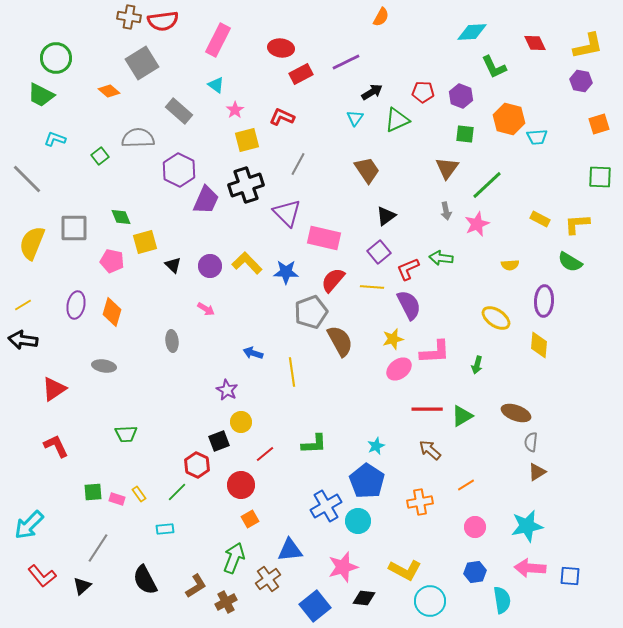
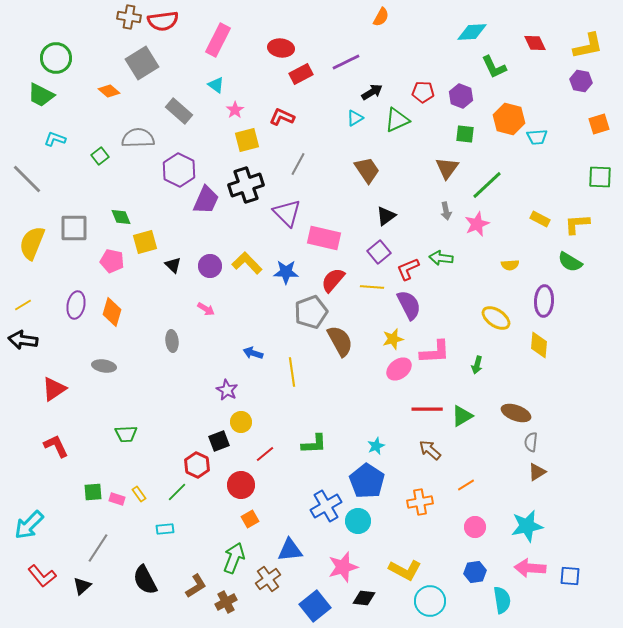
cyan triangle at (355, 118): rotated 24 degrees clockwise
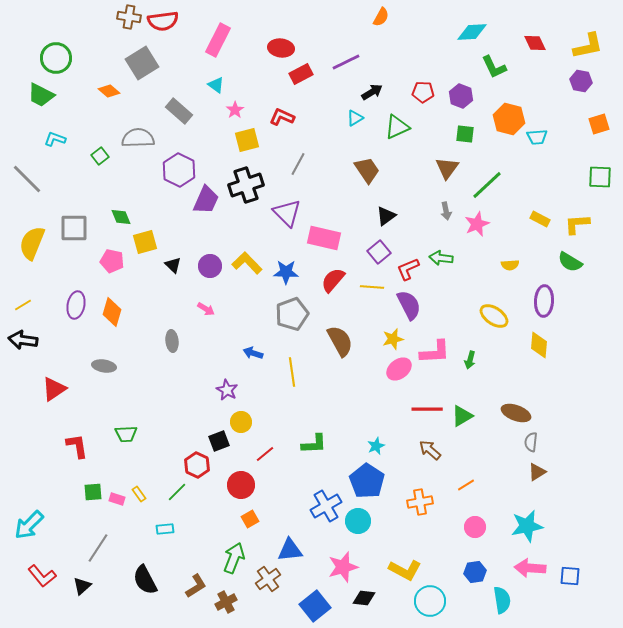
green triangle at (397, 120): moved 7 px down
gray pentagon at (311, 312): moved 19 px left, 2 px down
yellow ellipse at (496, 318): moved 2 px left, 2 px up
green arrow at (477, 365): moved 7 px left, 5 px up
red L-shape at (56, 446): moved 21 px right; rotated 16 degrees clockwise
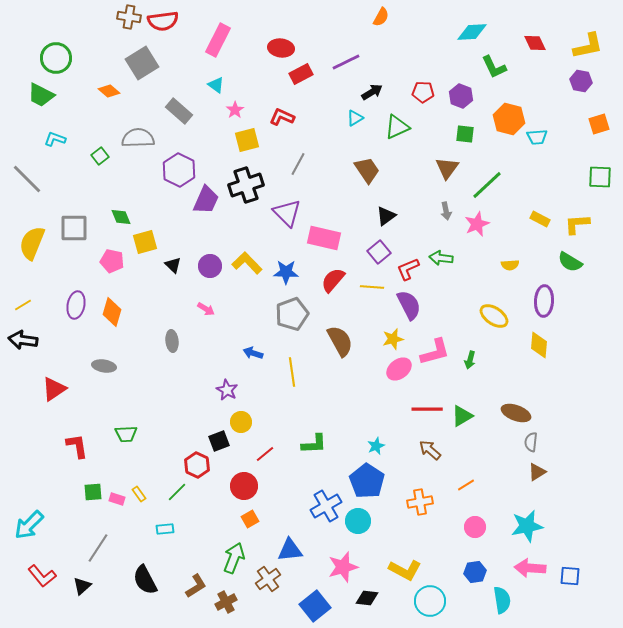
pink L-shape at (435, 352): rotated 12 degrees counterclockwise
red circle at (241, 485): moved 3 px right, 1 px down
black diamond at (364, 598): moved 3 px right
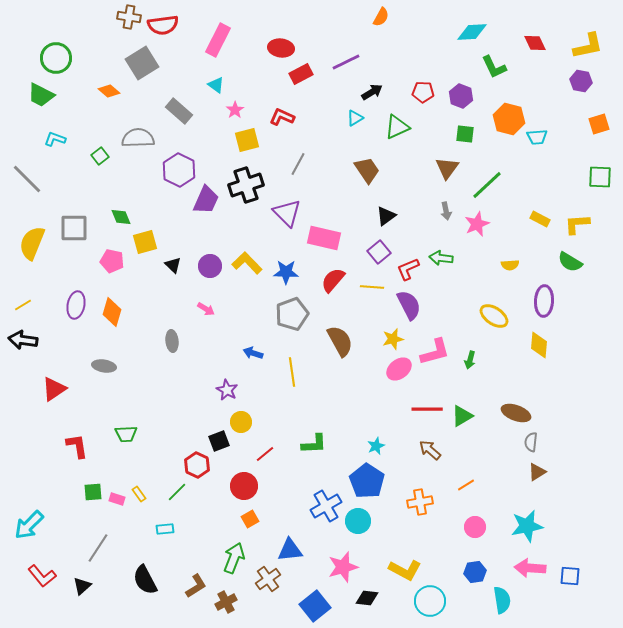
red semicircle at (163, 21): moved 4 px down
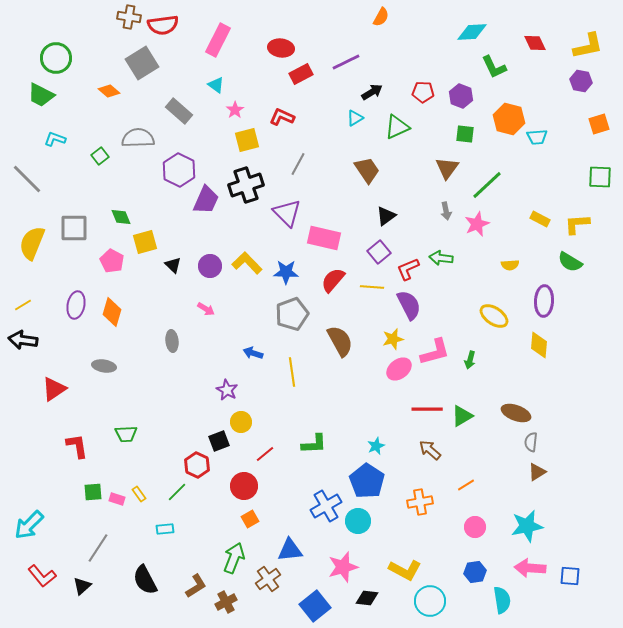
pink pentagon at (112, 261): rotated 15 degrees clockwise
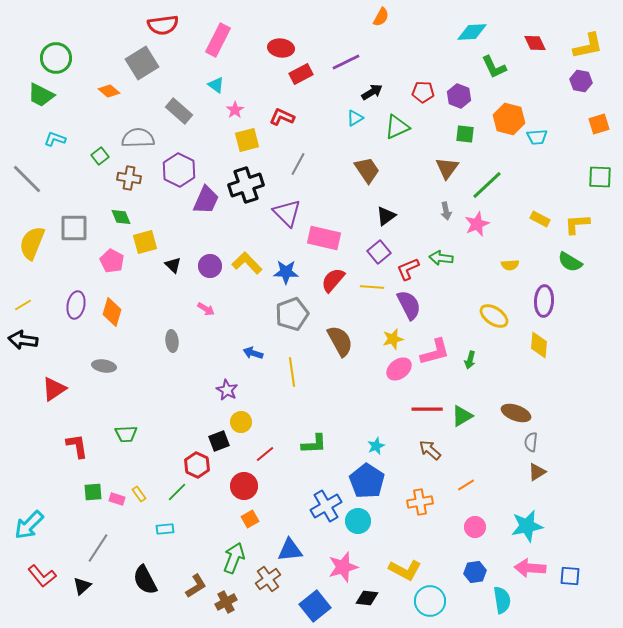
brown cross at (129, 17): moved 161 px down
purple hexagon at (461, 96): moved 2 px left
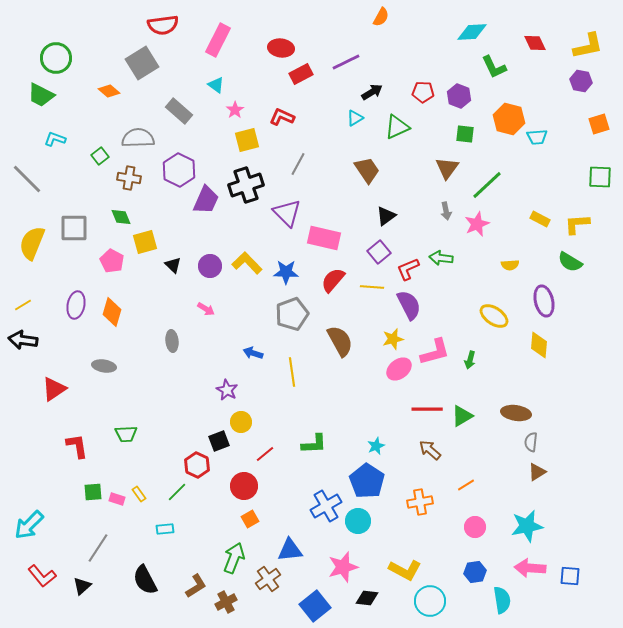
purple ellipse at (544, 301): rotated 16 degrees counterclockwise
brown ellipse at (516, 413): rotated 12 degrees counterclockwise
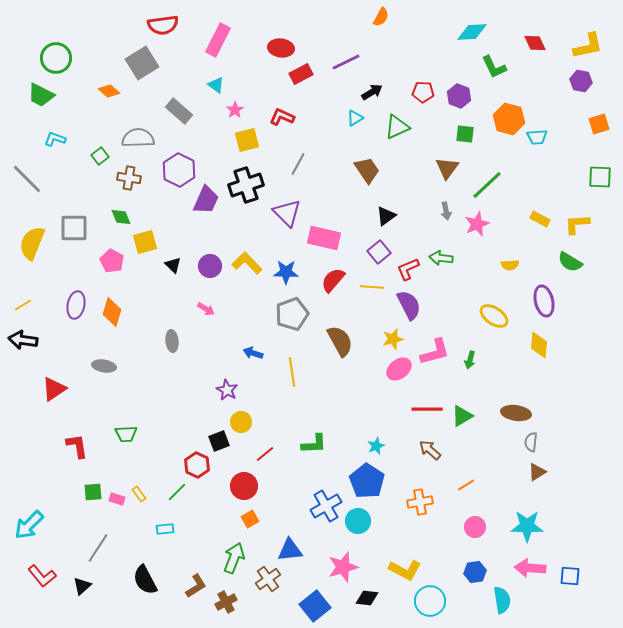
cyan star at (527, 526): rotated 12 degrees clockwise
